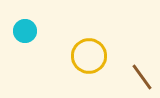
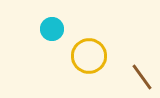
cyan circle: moved 27 px right, 2 px up
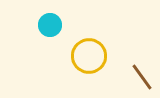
cyan circle: moved 2 px left, 4 px up
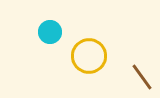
cyan circle: moved 7 px down
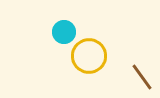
cyan circle: moved 14 px right
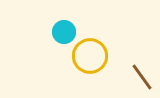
yellow circle: moved 1 px right
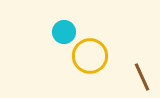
brown line: rotated 12 degrees clockwise
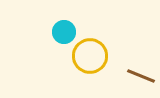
brown line: moved 1 px left, 1 px up; rotated 44 degrees counterclockwise
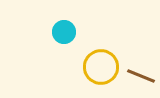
yellow circle: moved 11 px right, 11 px down
